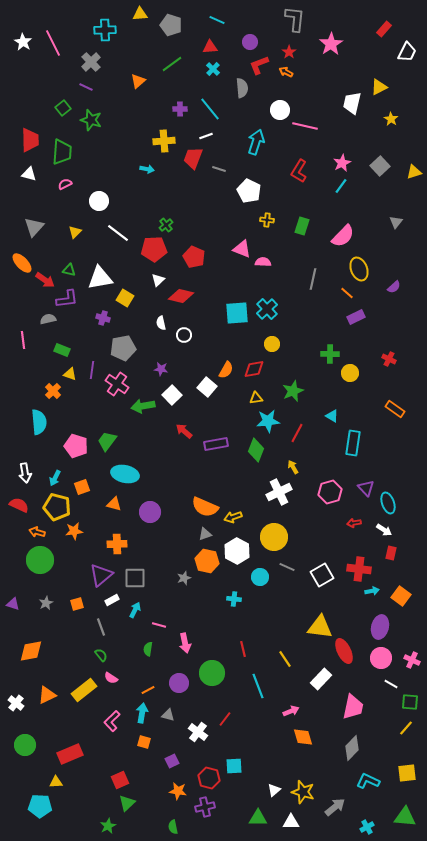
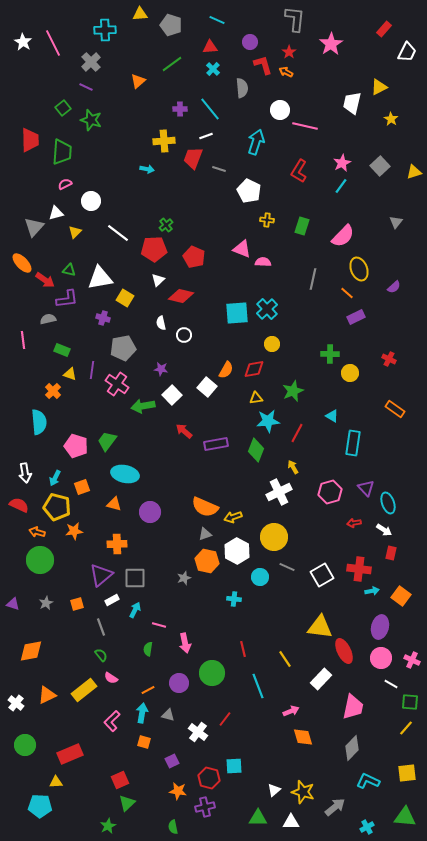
red L-shape at (259, 65): moved 4 px right; rotated 95 degrees clockwise
white triangle at (29, 174): moved 27 px right, 39 px down; rotated 28 degrees counterclockwise
white circle at (99, 201): moved 8 px left
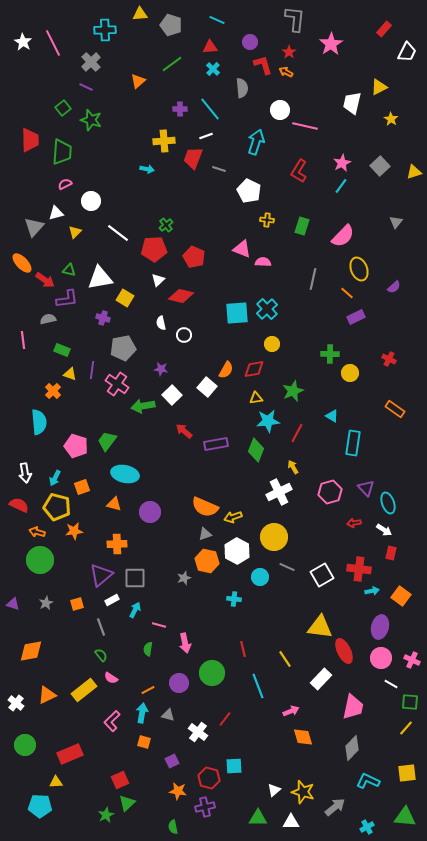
green star at (108, 826): moved 2 px left, 11 px up
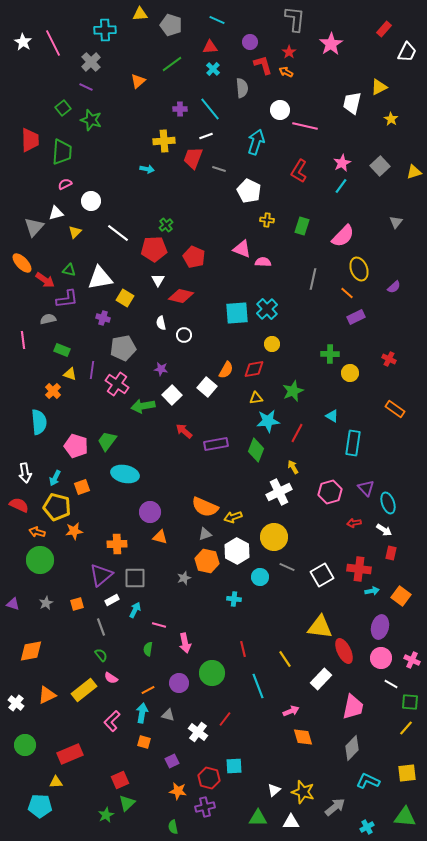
white triangle at (158, 280): rotated 16 degrees counterclockwise
orange triangle at (114, 504): moved 46 px right, 33 px down
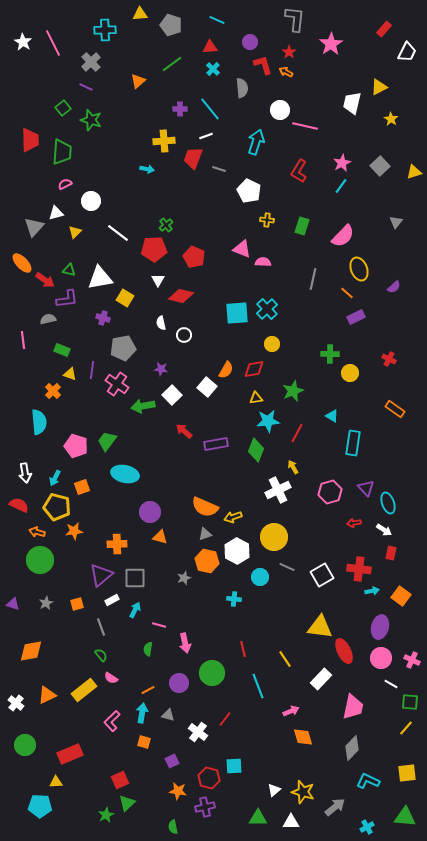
white cross at (279, 492): moved 1 px left, 2 px up
